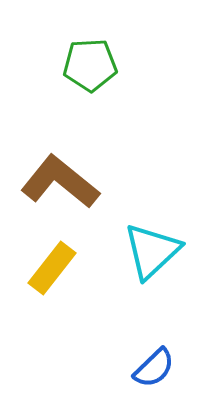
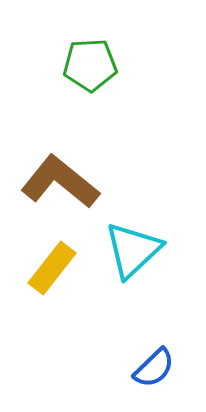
cyan triangle: moved 19 px left, 1 px up
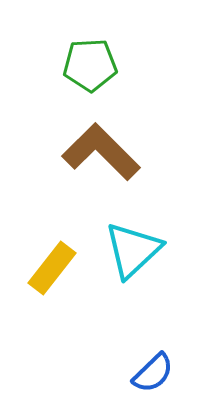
brown L-shape: moved 41 px right, 30 px up; rotated 6 degrees clockwise
blue semicircle: moved 1 px left, 5 px down
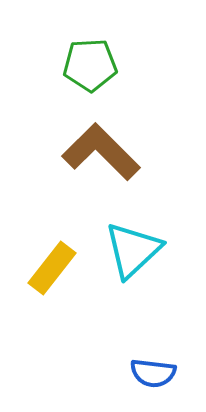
blue semicircle: rotated 51 degrees clockwise
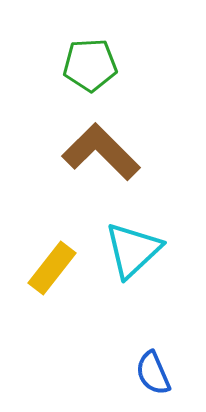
blue semicircle: rotated 60 degrees clockwise
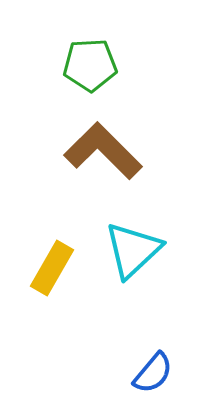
brown L-shape: moved 2 px right, 1 px up
yellow rectangle: rotated 8 degrees counterclockwise
blue semicircle: rotated 117 degrees counterclockwise
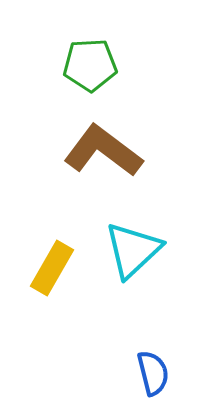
brown L-shape: rotated 8 degrees counterclockwise
blue semicircle: rotated 54 degrees counterclockwise
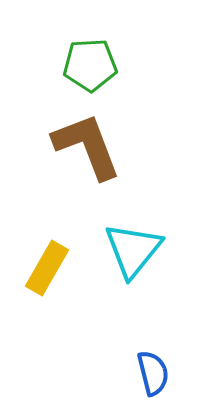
brown L-shape: moved 16 px left, 5 px up; rotated 32 degrees clockwise
cyan triangle: rotated 8 degrees counterclockwise
yellow rectangle: moved 5 px left
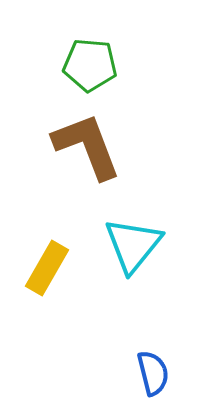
green pentagon: rotated 8 degrees clockwise
cyan triangle: moved 5 px up
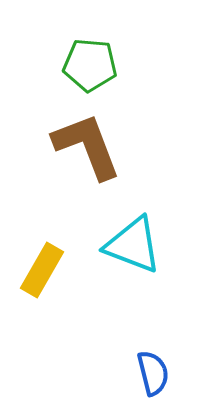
cyan triangle: rotated 48 degrees counterclockwise
yellow rectangle: moved 5 px left, 2 px down
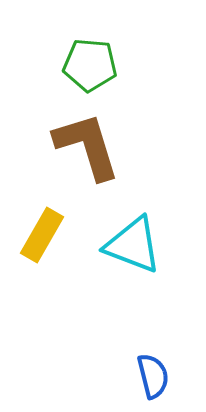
brown L-shape: rotated 4 degrees clockwise
yellow rectangle: moved 35 px up
blue semicircle: moved 3 px down
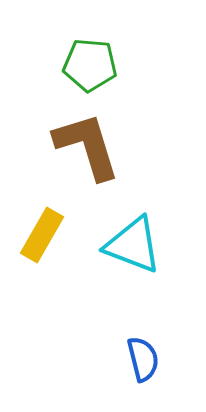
blue semicircle: moved 10 px left, 17 px up
